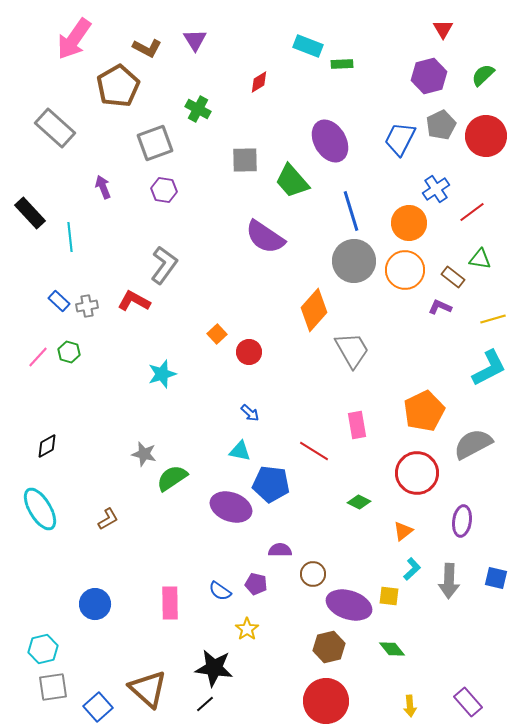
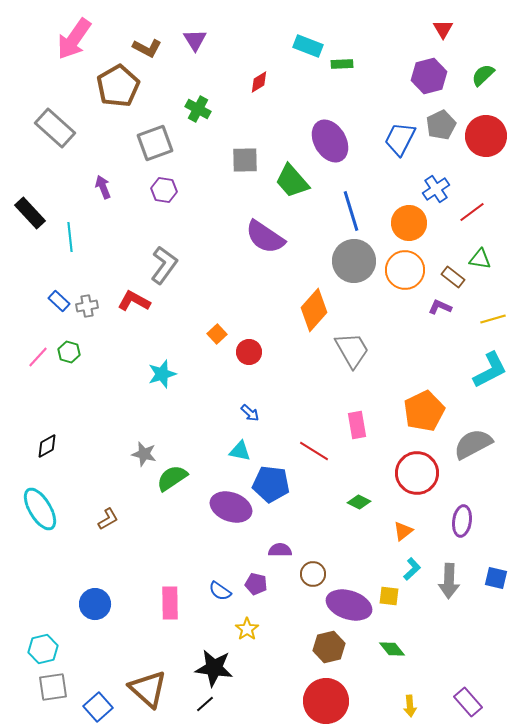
cyan L-shape at (489, 368): moved 1 px right, 2 px down
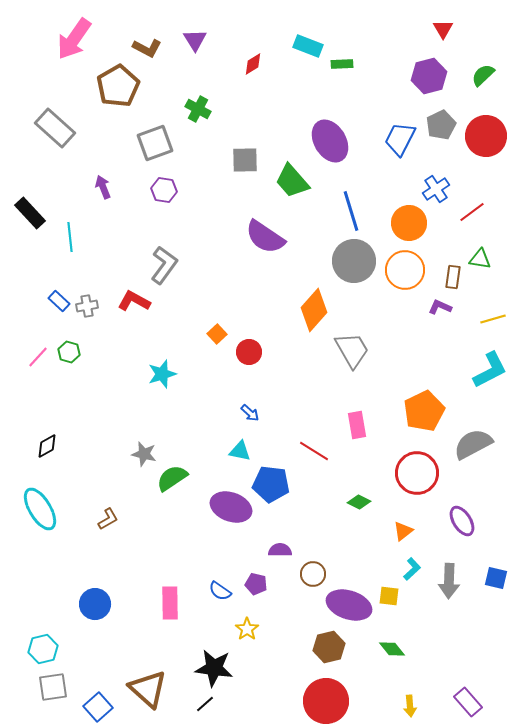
red diamond at (259, 82): moved 6 px left, 18 px up
brown rectangle at (453, 277): rotated 60 degrees clockwise
purple ellipse at (462, 521): rotated 40 degrees counterclockwise
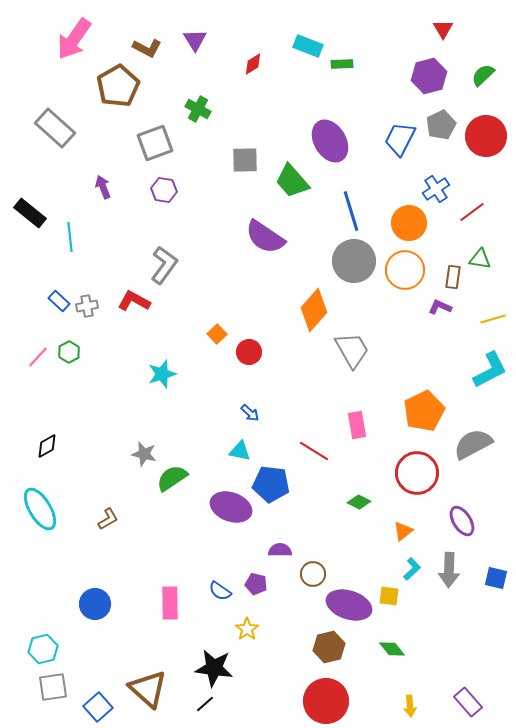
black rectangle at (30, 213): rotated 8 degrees counterclockwise
green hexagon at (69, 352): rotated 15 degrees clockwise
gray arrow at (449, 581): moved 11 px up
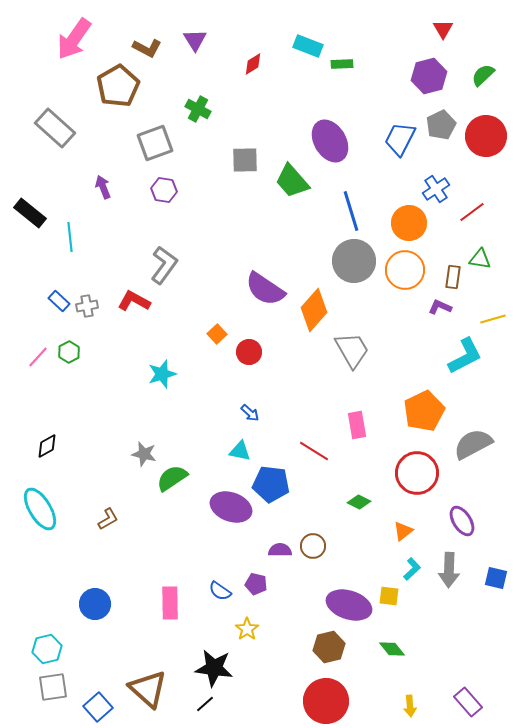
purple semicircle at (265, 237): moved 52 px down
cyan L-shape at (490, 370): moved 25 px left, 14 px up
brown circle at (313, 574): moved 28 px up
cyan hexagon at (43, 649): moved 4 px right
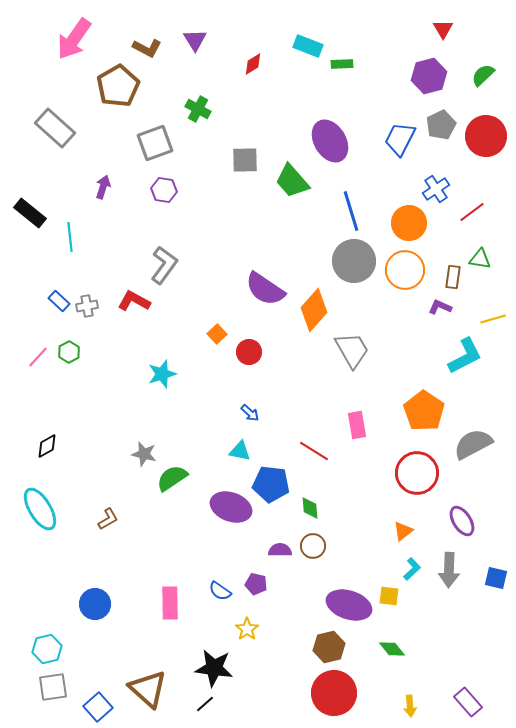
purple arrow at (103, 187): rotated 40 degrees clockwise
orange pentagon at (424, 411): rotated 12 degrees counterclockwise
green diamond at (359, 502): moved 49 px left, 6 px down; rotated 60 degrees clockwise
red circle at (326, 701): moved 8 px right, 8 px up
